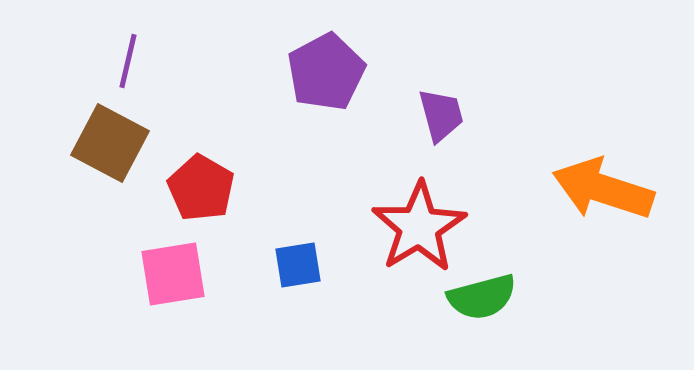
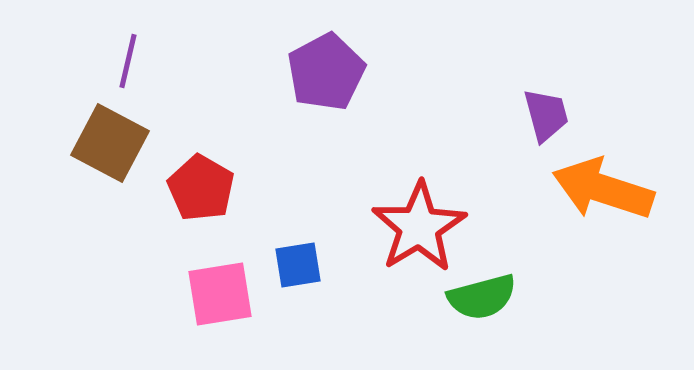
purple trapezoid: moved 105 px right
pink square: moved 47 px right, 20 px down
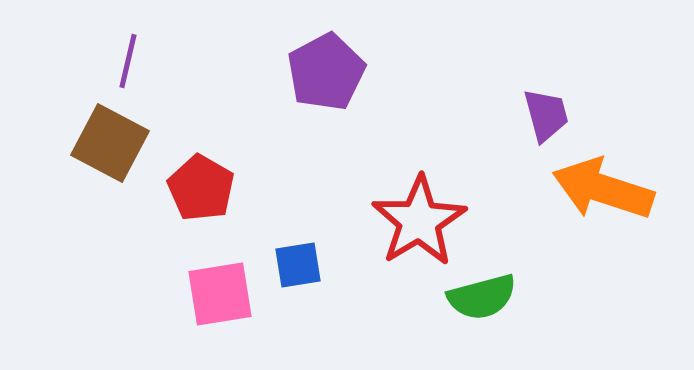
red star: moved 6 px up
